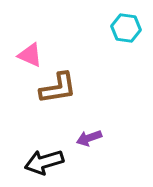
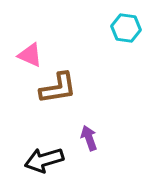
purple arrow: rotated 90 degrees clockwise
black arrow: moved 2 px up
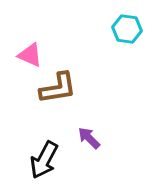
cyan hexagon: moved 1 px right, 1 px down
purple arrow: rotated 25 degrees counterclockwise
black arrow: rotated 45 degrees counterclockwise
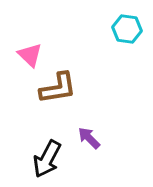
pink triangle: rotated 20 degrees clockwise
black arrow: moved 3 px right, 1 px up
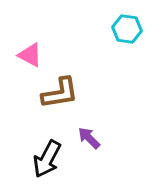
pink triangle: rotated 16 degrees counterclockwise
brown L-shape: moved 2 px right, 5 px down
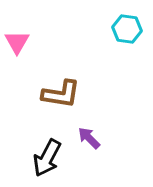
pink triangle: moved 13 px left, 13 px up; rotated 32 degrees clockwise
brown L-shape: moved 1 px right, 1 px down; rotated 18 degrees clockwise
black arrow: moved 1 px up
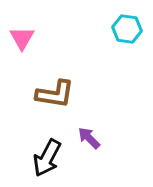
pink triangle: moved 5 px right, 4 px up
brown L-shape: moved 6 px left
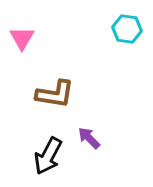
black arrow: moved 1 px right, 2 px up
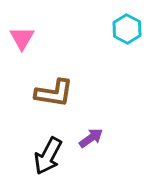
cyan hexagon: rotated 20 degrees clockwise
brown L-shape: moved 1 px left, 1 px up
purple arrow: moved 2 px right; rotated 100 degrees clockwise
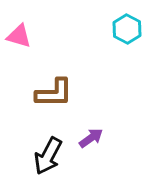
pink triangle: moved 3 px left, 2 px up; rotated 44 degrees counterclockwise
brown L-shape: rotated 9 degrees counterclockwise
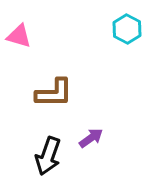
black arrow: rotated 9 degrees counterclockwise
